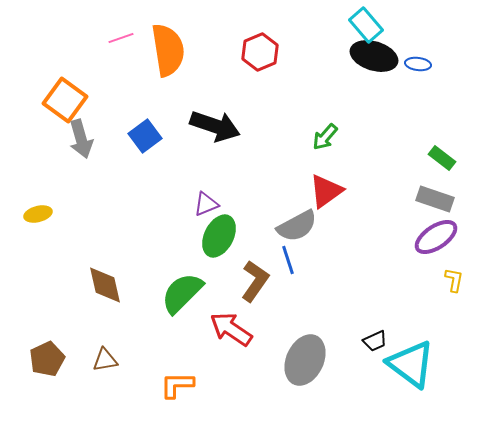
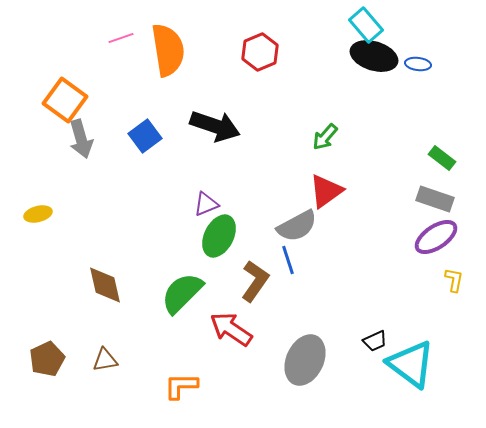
orange L-shape: moved 4 px right, 1 px down
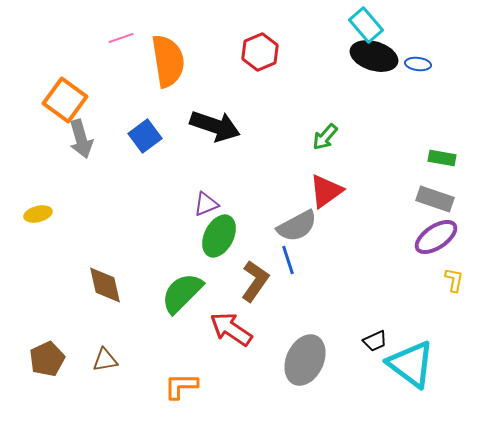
orange semicircle: moved 11 px down
green rectangle: rotated 28 degrees counterclockwise
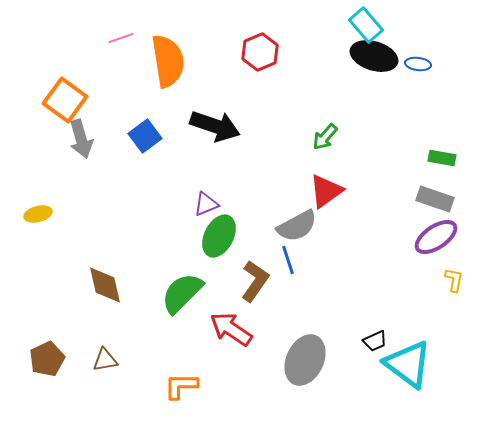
cyan triangle: moved 3 px left
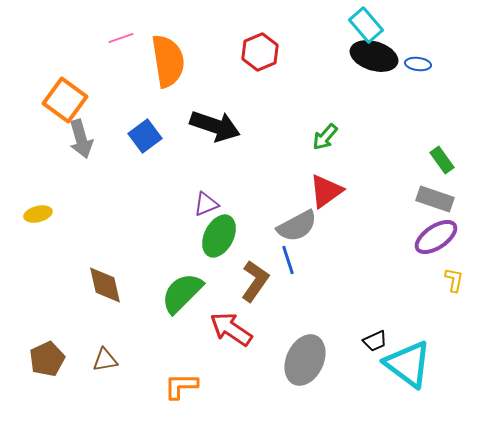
green rectangle: moved 2 px down; rotated 44 degrees clockwise
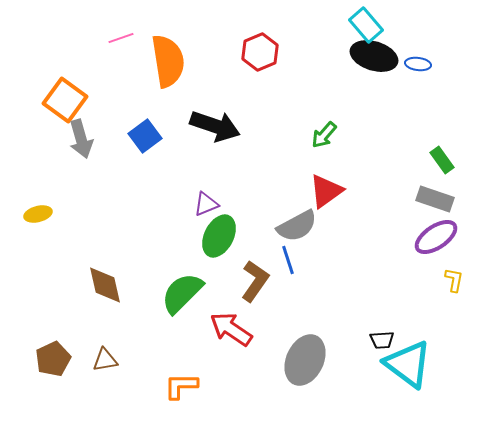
green arrow: moved 1 px left, 2 px up
black trapezoid: moved 7 px right, 1 px up; rotated 20 degrees clockwise
brown pentagon: moved 6 px right
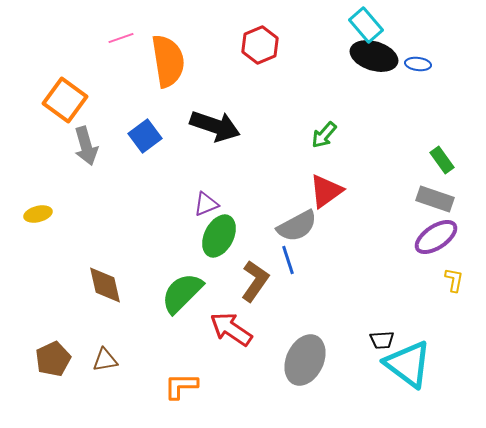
red hexagon: moved 7 px up
gray arrow: moved 5 px right, 7 px down
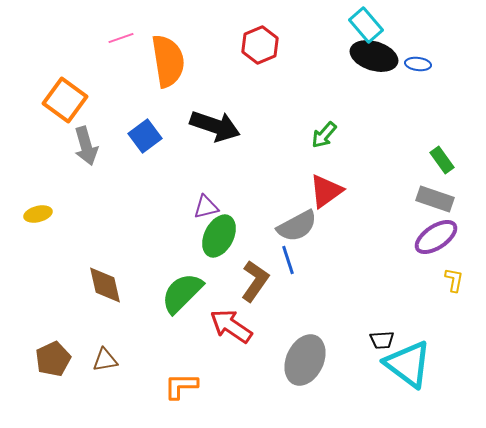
purple triangle: moved 3 px down; rotated 8 degrees clockwise
red arrow: moved 3 px up
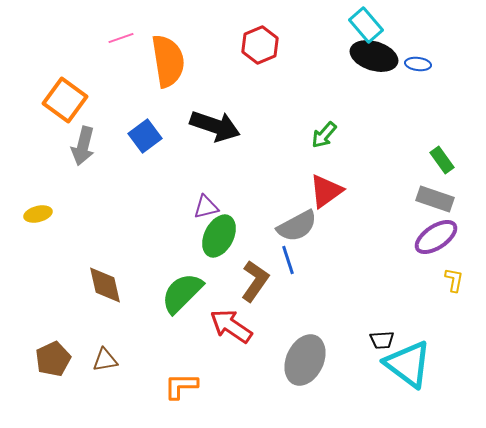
gray arrow: moved 3 px left; rotated 30 degrees clockwise
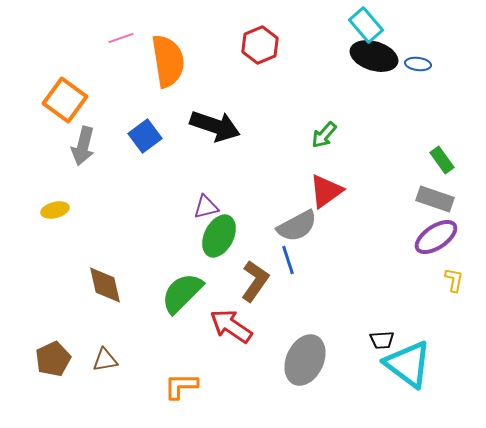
yellow ellipse: moved 17 px right, 4 px up
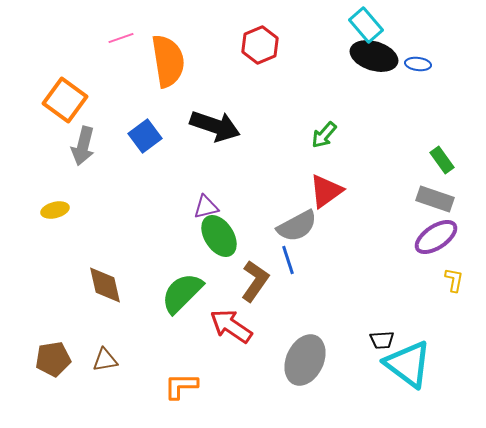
green ellipse: rotated 60 degrees counterclockwise
brown pentagon: rotated 16 degrees clockwise
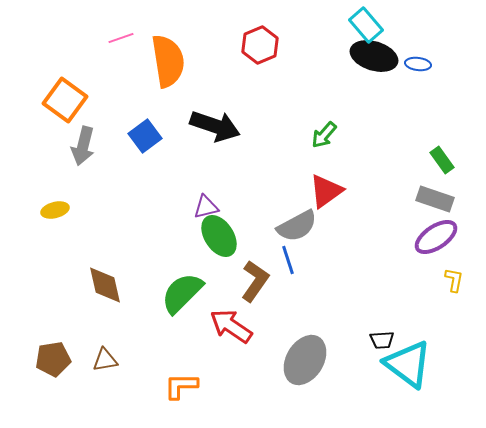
gray ellipse: rotated 6 degrees clockwise
